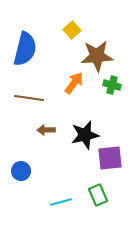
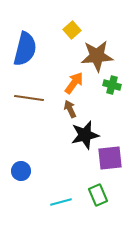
brown arrow: moved 24 px right, 21 px up; rotated 66 degrees clockwise
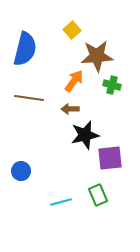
orange arrow: moved 2 px up
brown arrow: rotated 66 degrees counterclockwise
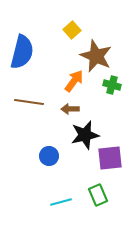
blue semicircle: moved 3 px left, 3 px down
brown star: moved 1 px left; rotated 28 degrees clockwise
brown line: moved 4 px down
blue circle: moved 28 px right, 15 px up
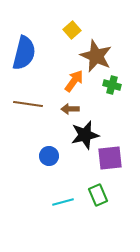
blue semicircle: moved 2 px right, 1 px down
brown line: moved 1 px left, 2 px down
cyan line: moved 2 px right
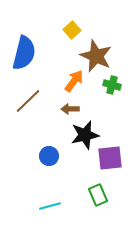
brown line: moved 3 px up; rotated 52 degrees counterclockwise
cyan line: moved 13 px left, 4 px down
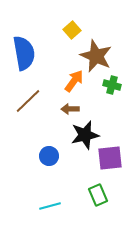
blue semicircle: rotated 24 degrees counterclockwise
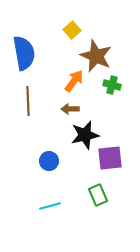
brown line: rotated 48 degrees counterclockwise
blue circle: moved 5 px down
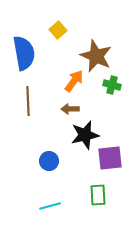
yellow square: moved 14 px left
green rectangle: rotated 20 degrees clockwise
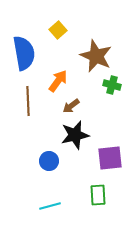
orange arrow: moved 16 px left
brown arrow: moved 1 px right, 3 px up; rotated 36 degrees counterclockwise
black star: moved 10 px left
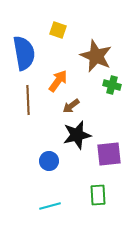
yellow square: rotated 30 degrees counterclockwise
brown line: moved 1 px up
black star: moved 2 px right
purple square: moved 1 px left, 4 px up
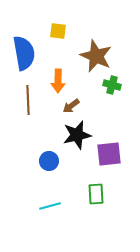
yellow square: moved 1 px down; rotated 12 degrees counterclockwise
orange arrow: rotated 145 degrees clockwise
green rectangle: moved 2 px left, 1 px up
